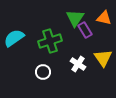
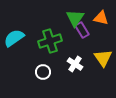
orange triangle: moved 3 px left
purple rectangle: moved 3 px left
white cross: moved 3 px left
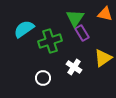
orange triangle: moved 4 px right, 4 px up
purple rectangle: moved 3 px down
cyan semicircle: moved 10 px right, 9 px up
yellow triangle: rotated 30 degrees clockwise
white cross: moved 1 px left, 3 px down
white circle: moved 6 px down
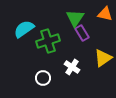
green cross: moved 2 px left
white cross: moved 2 px left
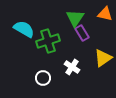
cyan semicircle: rotated 65 degrees clockwise
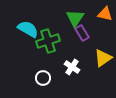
cyan semicircle: moved 4 px right
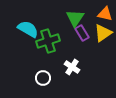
yellow triangle: moved 25 px up
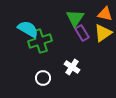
green cross: moved 8 px left
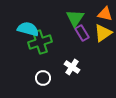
cyan semicircle: rotated 15 degrees counterclockwise
green cross: moved 1 px down
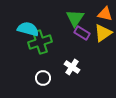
purple rectangle: rotated 28 degrees counterclockwise
